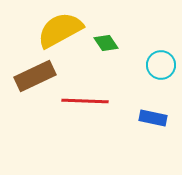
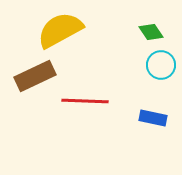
green diamond: moved 45 px right, 11 px up
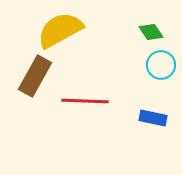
brown rectangle: rotated 36 degrees counterclockwise
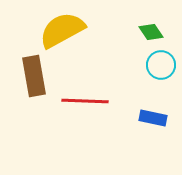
yellow semicircle: moved 2 px right
brown rectangle: moved 1 px left; rotated 39 degrees counterclockwise
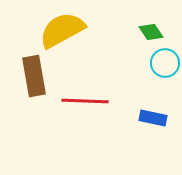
cyan circle: moved 4 px right, 2 px up
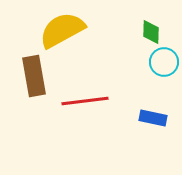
green diamond: rotated 35 degrees clockwise
cyan circle: moved 1 px left, 1 px up
red line: rotated 9 degrees counterclockwise
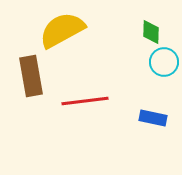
brown rectangle: moved 3 px left
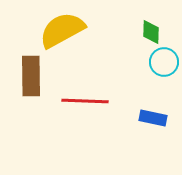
brown rectangle: rotated 9 degrees clockwise
red line: rotated 9 degrees clockwise
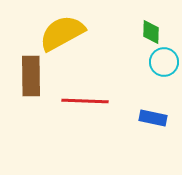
yellow semicircle: moved 3 px down
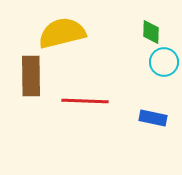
yellow semicircle: rotated 15 degrees clockwise
